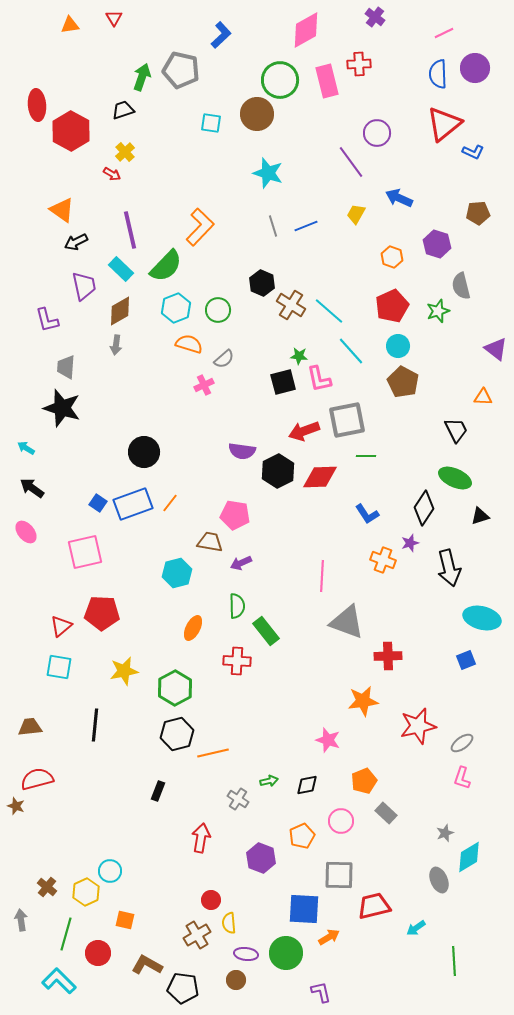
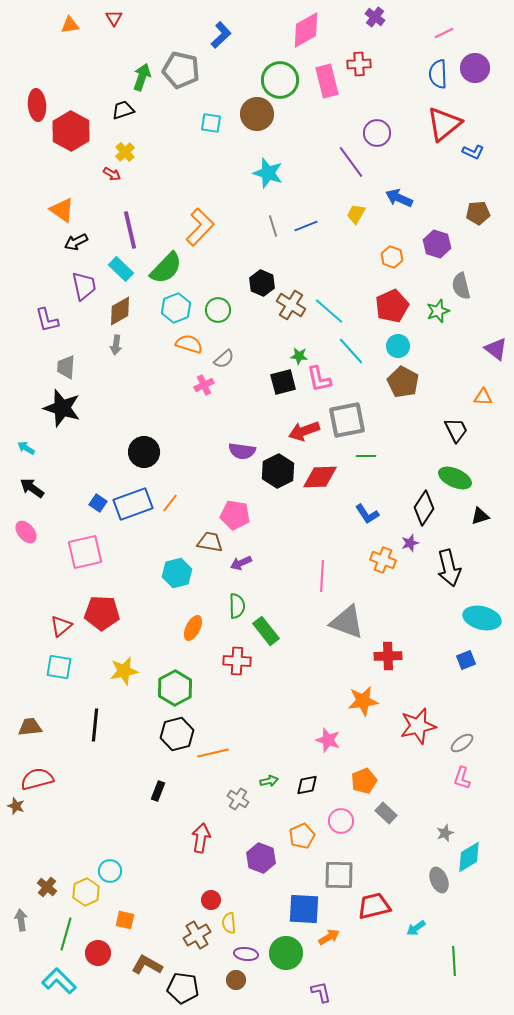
green semicircle at (166, 266): moved 2 px down
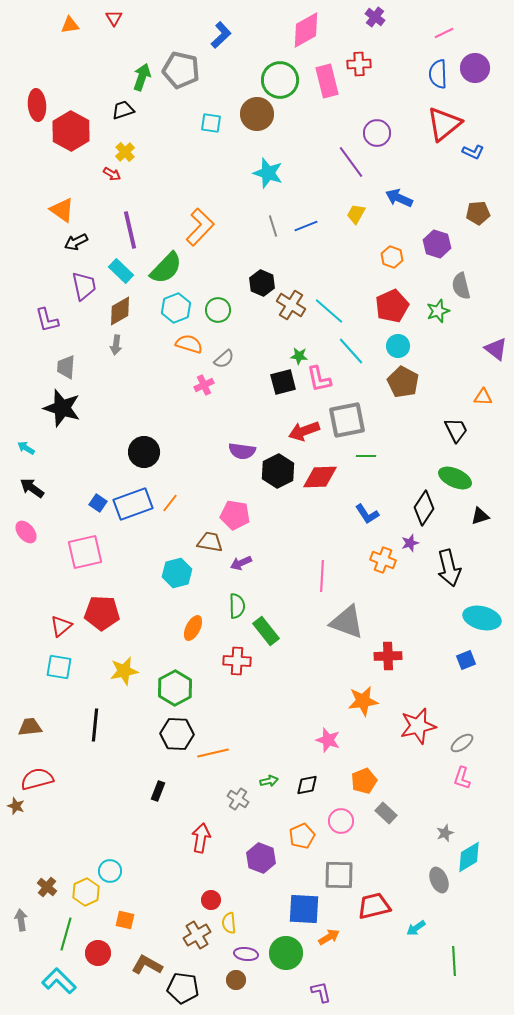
cyan rectangle at (121, 269): moved 2 px down
black hexagon at (177, 734): rotated 16 degrees clockwise
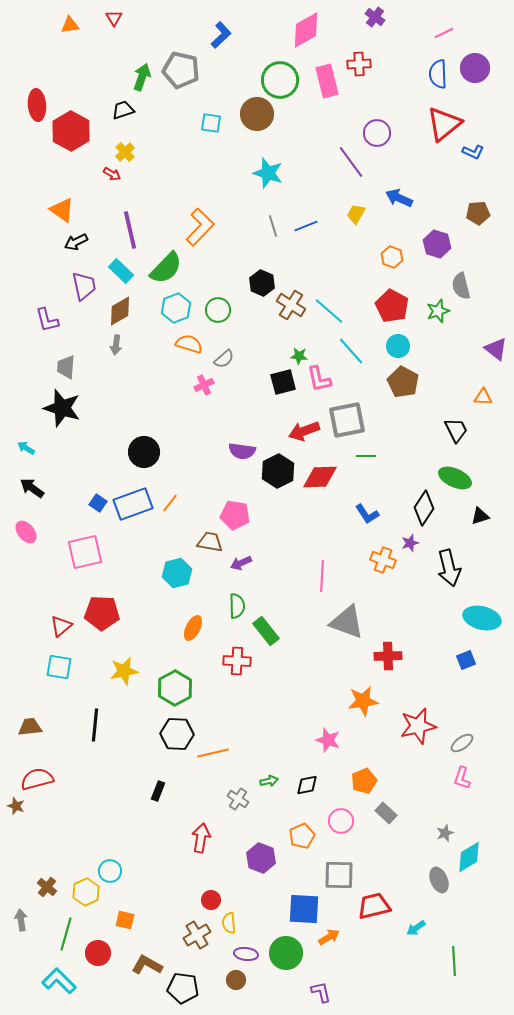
red pentagon at (392, 306): rotated 20 degrees counterclockwise
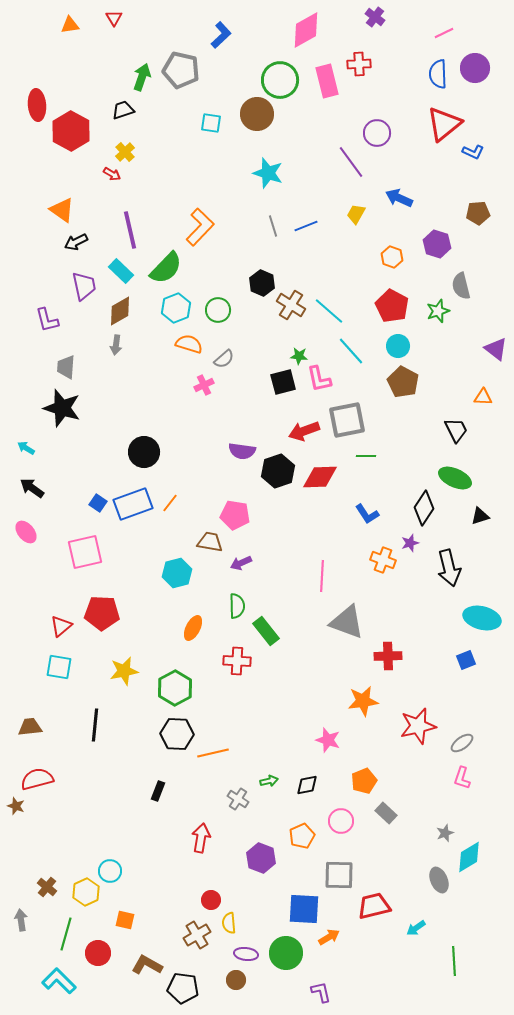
black hexagon at (278, 471): rotated 8 degrees clockwise
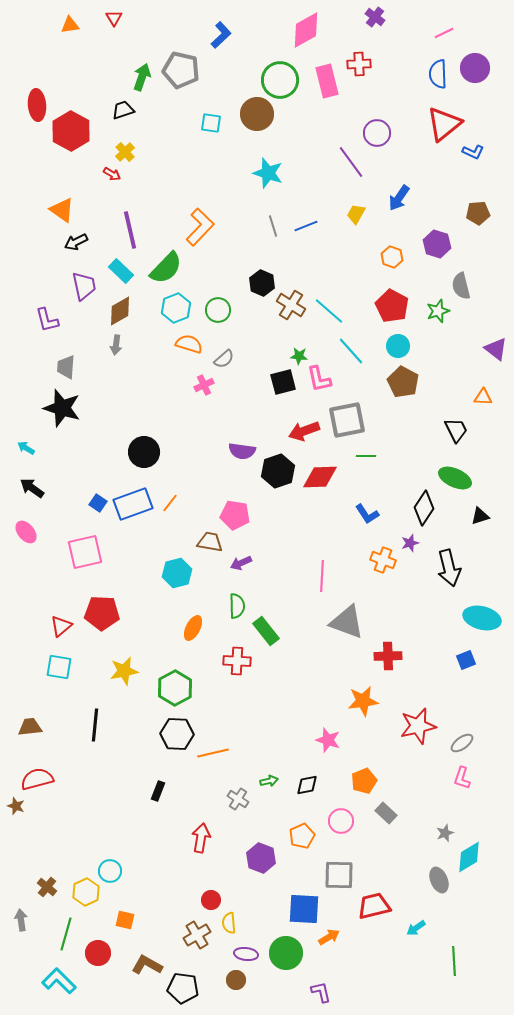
blue arrow at (399, 198): rotated 80 degrees counterclockwise
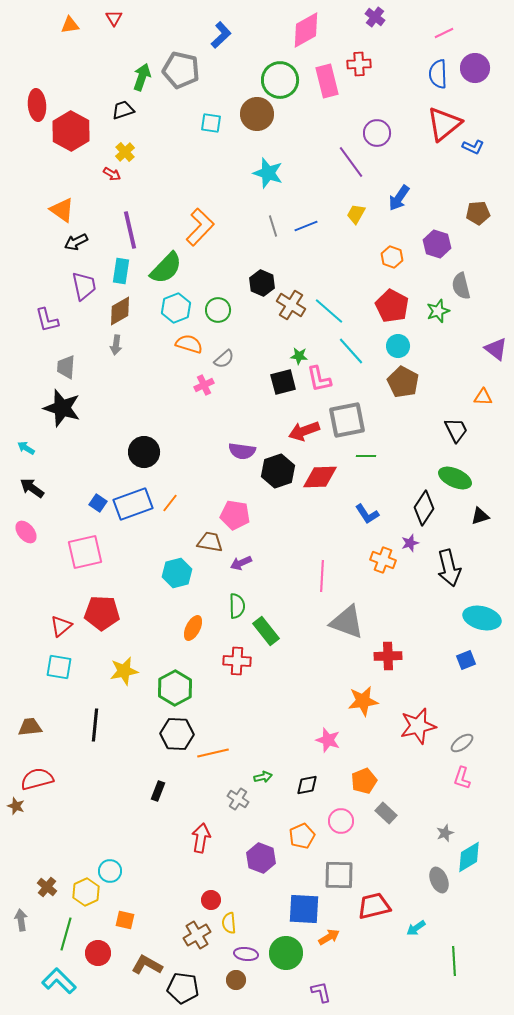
blue L-shape at (473, 152): moved 5 px up
cyan rectangle at (121, 271): rotated 55 degrees clockwise
green arrow at (269, 781): moved 6 px left, 4 px up
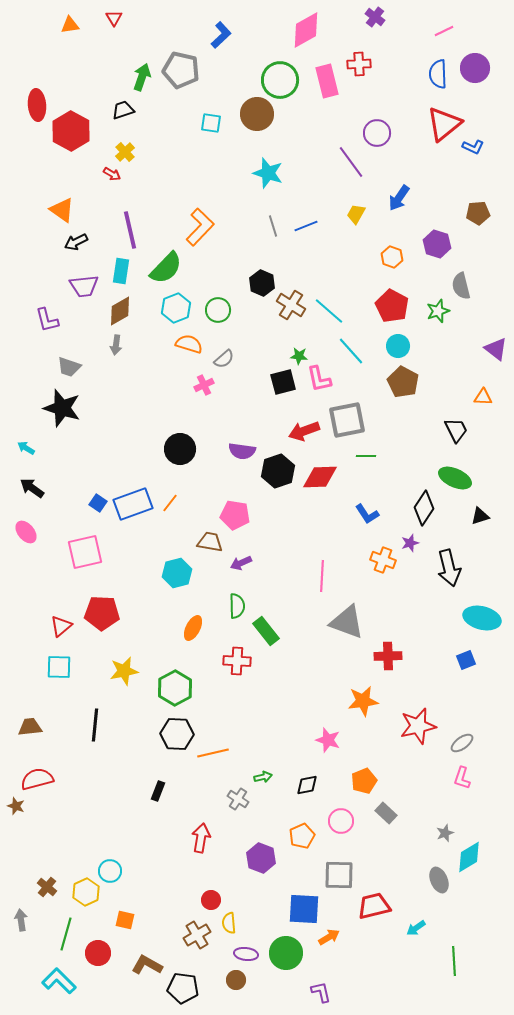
pink line at (444, 33): moved 2 px up
purple trapezoid at (84, 286): rotated 96 degrees clockwise
gray trapezoid at (66, 367): moved 3 px right; rotated 75 degrees counterclockwise
black circle at (144, 452): moved 36 px right, 3 px up
cyan square at (59, 667): rotated 8 degrees counterclockwise
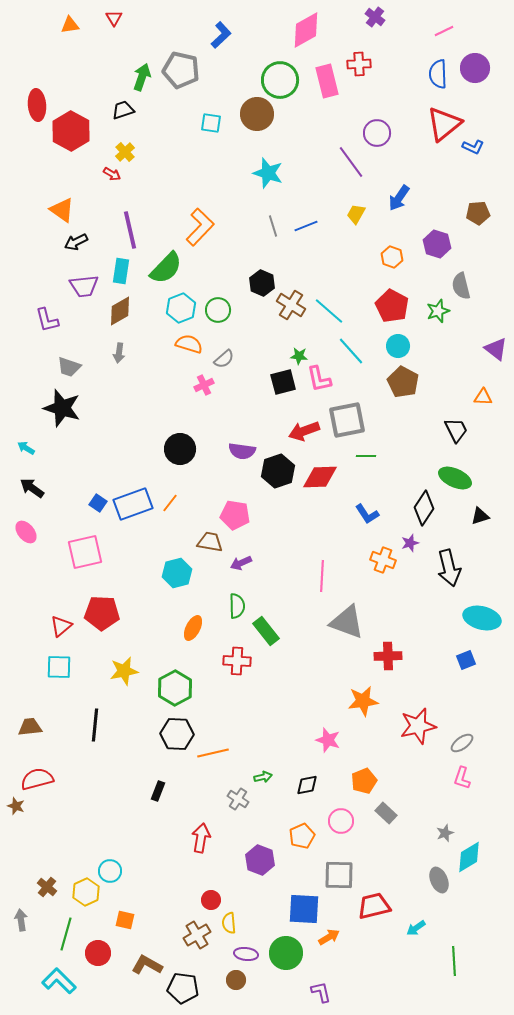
cyan hexagon at (176, 308): moved 5 px right
gray arrow at (116, 345): moved 3 px right, 8 px down
purple hexagon at (261, 858): moved 1 px left, 2 px down
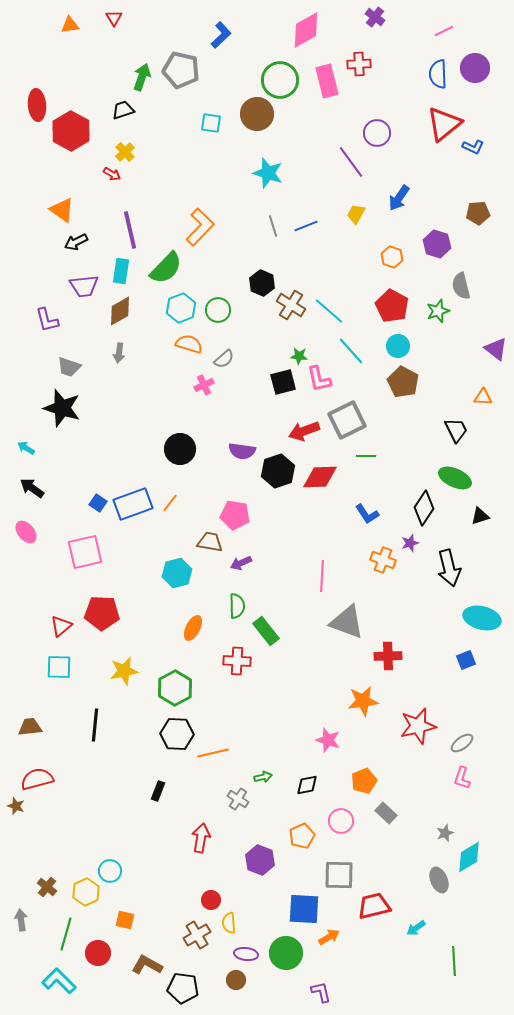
gray square at (347, 420): rotated 15 degrees counterclockwise
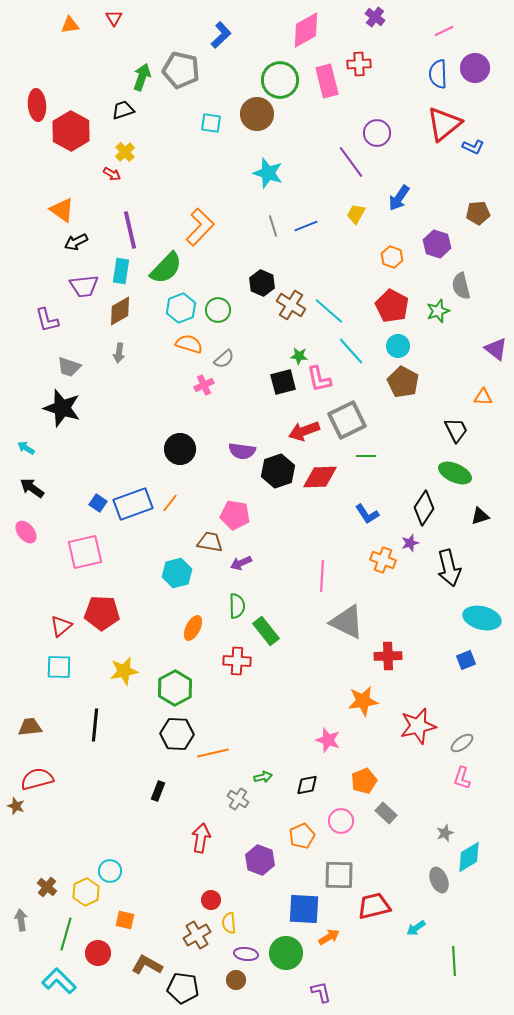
green ellipse at (455, 478): moved 5 px up
gray triangle at (347, 622): rotated 6 degrees clockwise
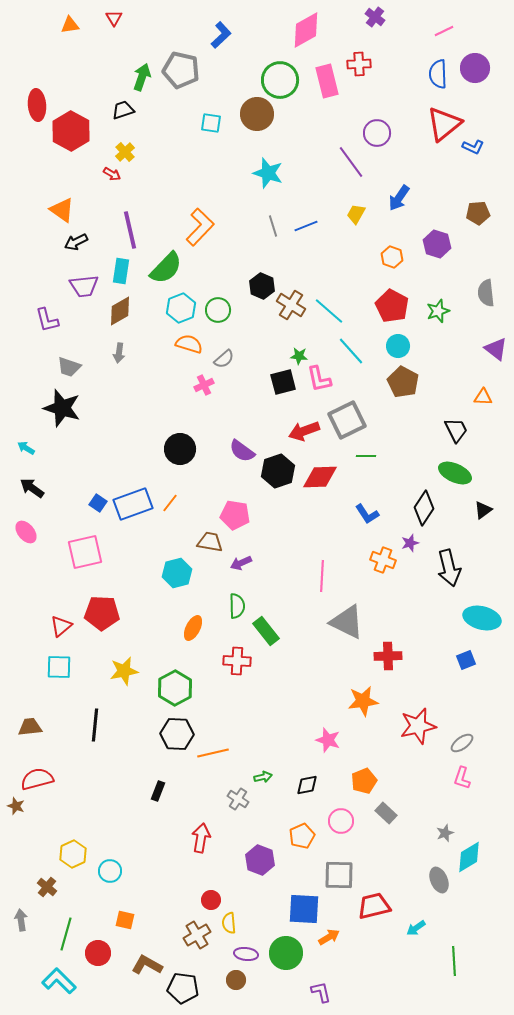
black hexagon at (262, 283): moved 3 px down
gray semicircle at (461, 286): moved 25 px right, 7 px down; rotated 8 degrees clockwise
purple semicircle at (242, 451): rotated 28 degrees clockwise
black triangle at (480, 516): moved 3 px right, 6 px up; rotated 18 degrees counterclockwise
yellow hexagon at (86, 892): moved 13 px left, 38 px up
